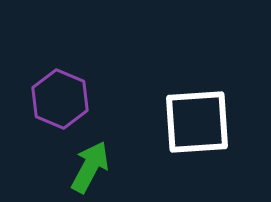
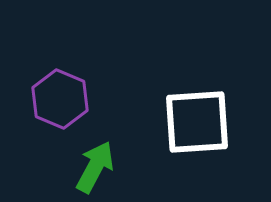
green arrow: moved 5 px right
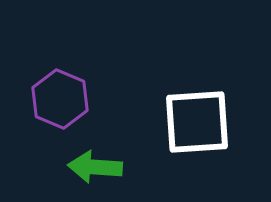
green arrow: rotated 114 degrees counterclockwise
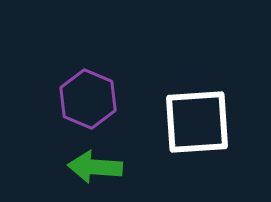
purple hexagon: moved 28 px right
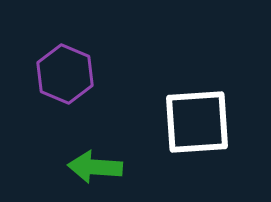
purple hexagon: moved 23 px left, 25 px up
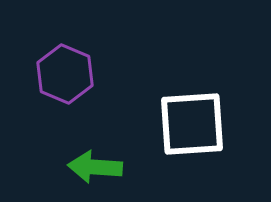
white square: moved 5 px left, 2 px down
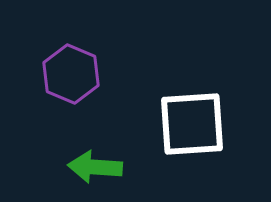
purple hexagon: moved 6 px right
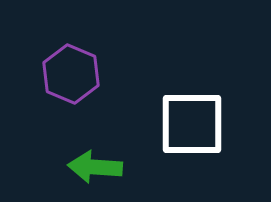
white square: rotated 4 degrees clockwise
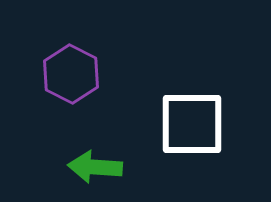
purple hexagon: rotated 4 degrees clockwise
